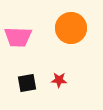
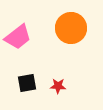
pink trapezoid: rotated 40 degrees counterclockwise
red star: moved 1 px left, 6 px down
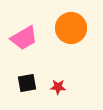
pink trapezoid: moved 6 px right, 1 px down; rotated 8 degrees clockwise
red star: moved 1 px down
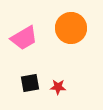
black square: moved 3 px right
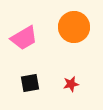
orange circle: moved 3 px right, 1 px up
red star: moved 13 px right, 3 px up; rotated 14 degrees counterclockwise
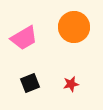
black square: rotated 12 degrees counterclockwise
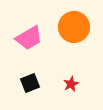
pink trapezoid: moved 5 px right
red star: rotated 14 degrees counterclockwise
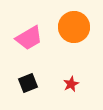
black square: moved 2 px left
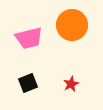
orange circle: moved 2 px left, 2 px up
pink trapezoid: rotated 16 degrees clockwise
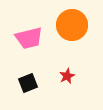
red star: moved 4 px left, 8 px up
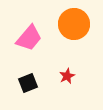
orange circle: moved 2 px right, 1 px up
pink trapezoid: rotated 36 degrees counterclockwise
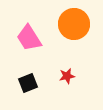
pink trapezoid: rotated 108 degrees clockwise
red star: rotated 14 degrees clockwise
